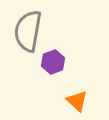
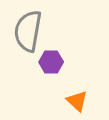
purple hexagon: moved 2 px left; rotated 20 degrees clockwise
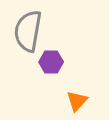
orange triangle: rotated 30 degrees clockwise
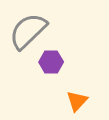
gray semicircle: rotated 36 degrees clockwise
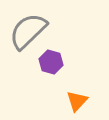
purple hexagon: rotated 15 degrees clockwise
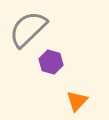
gray semicircle: moved 2 px up
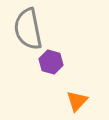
gray semicircle: rotated 57 degrees counterclockwise
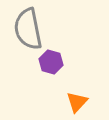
orange triangle: moved 1 px down
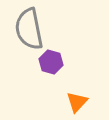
gray semicircle: moved 1 px right
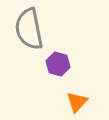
purple hexagon: moved 7 px right, 2 px down
